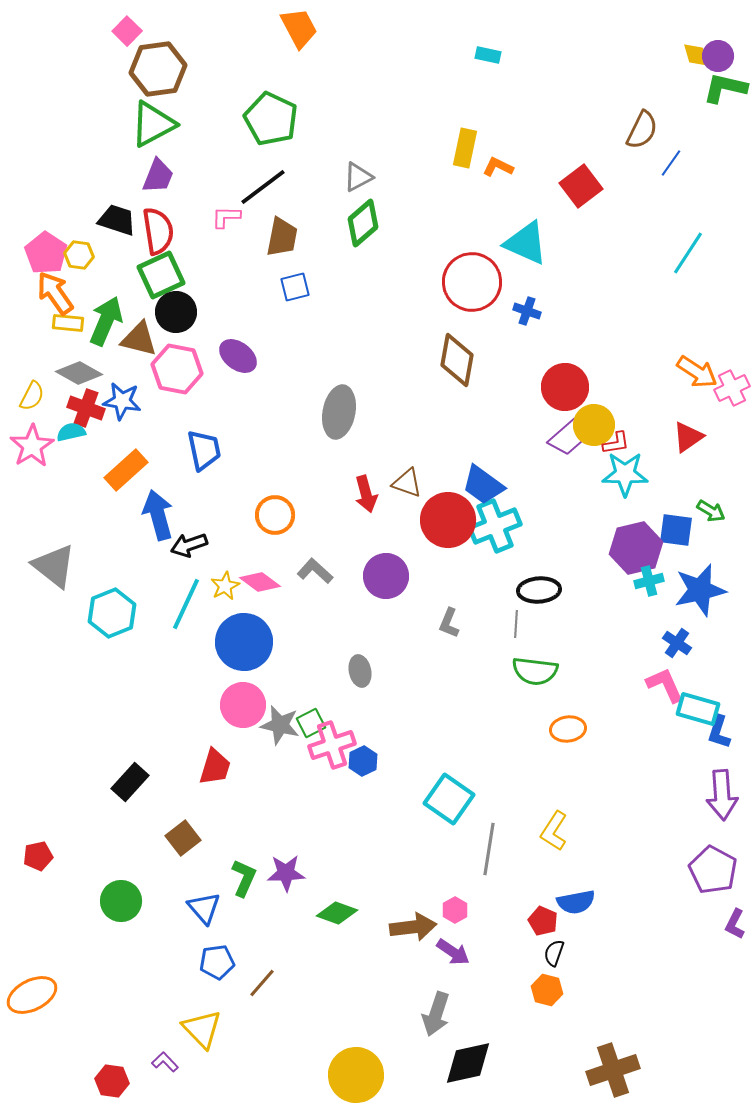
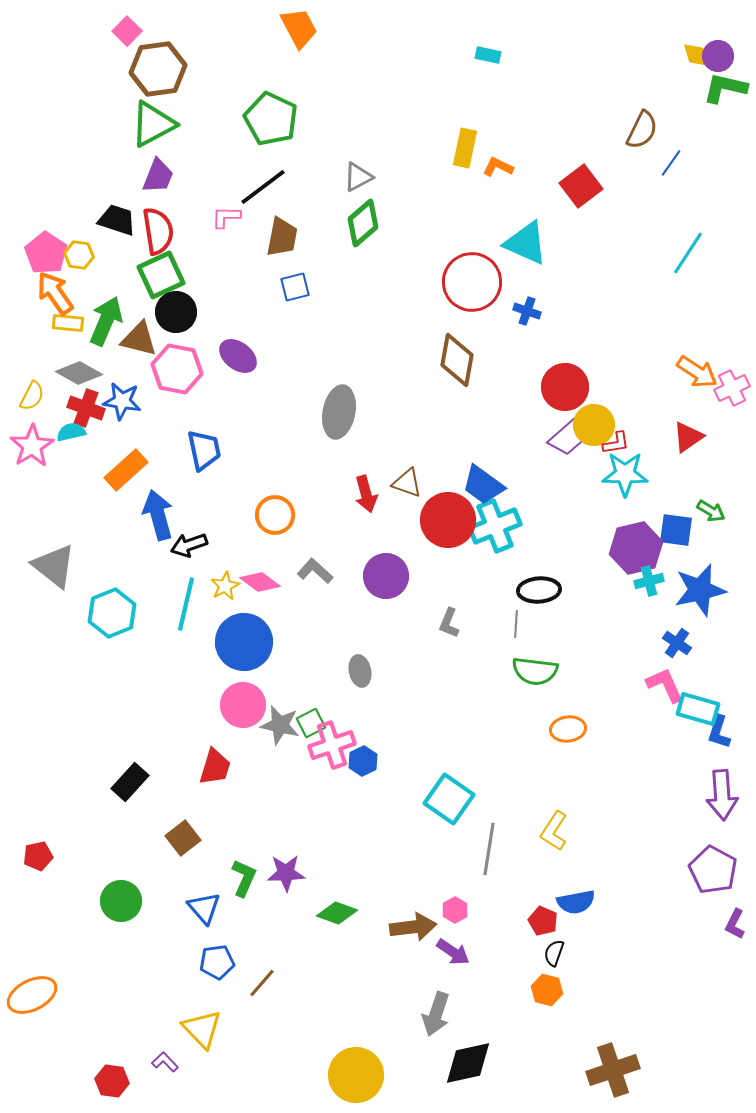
cyan line at (186, 604): rotated 12 degrees counterclockwise
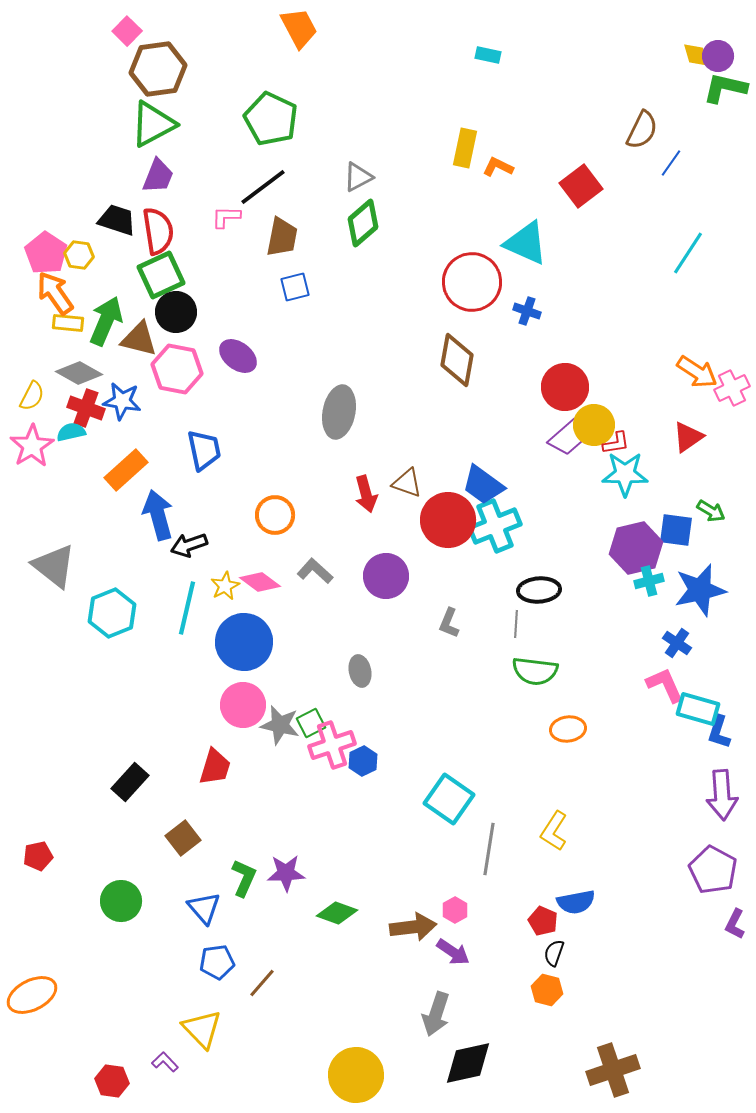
cyan line at (186, 604): moved 1 px right, 4 px down
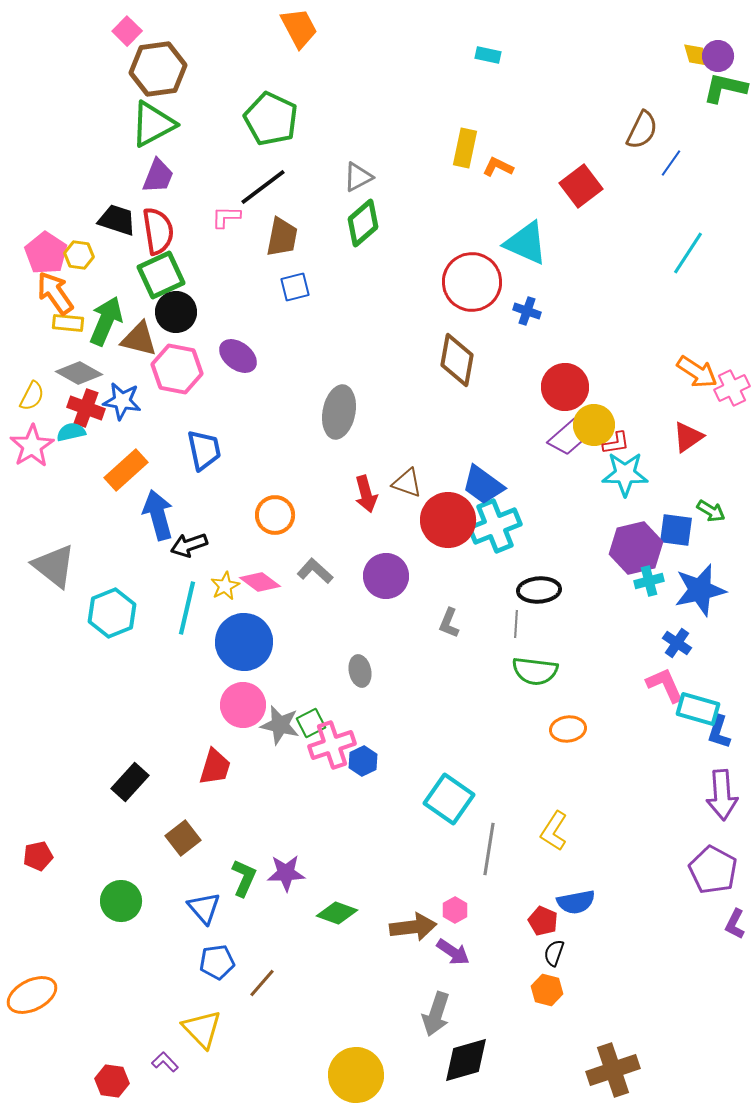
black diamond at (468, 1063): moved 2 px left, 3 px up; rotated 4 degrees counterclockwise
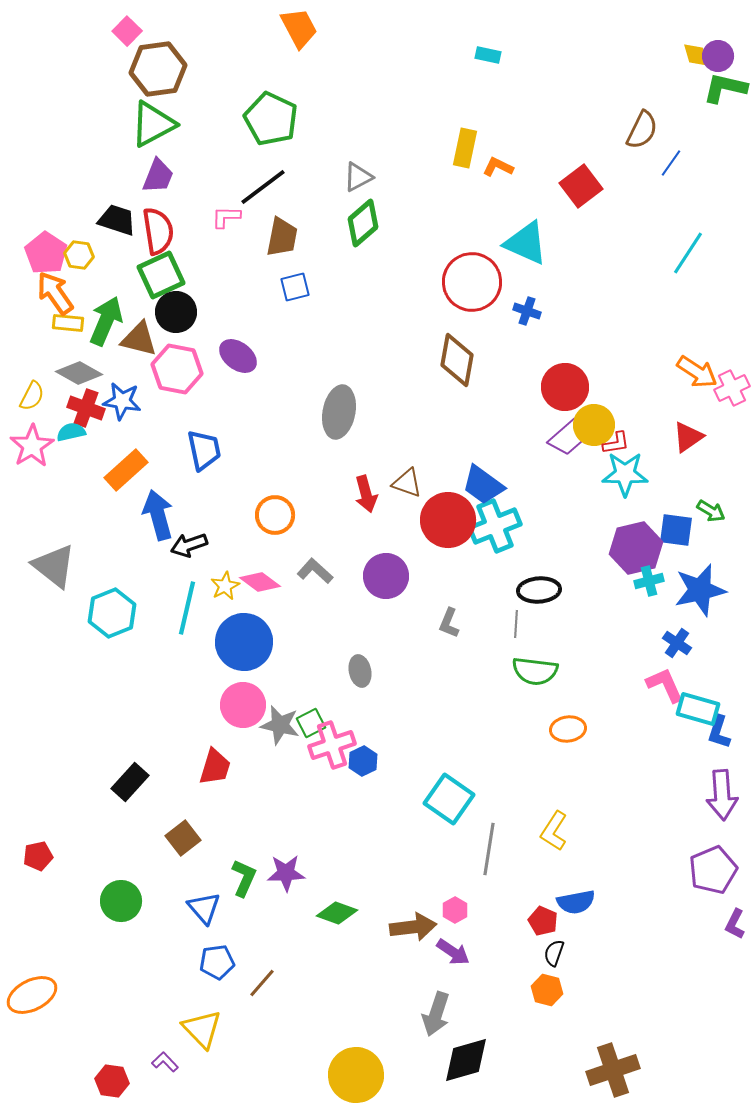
purple pentagon at (713, 870): rotated 21 degrees clockwise
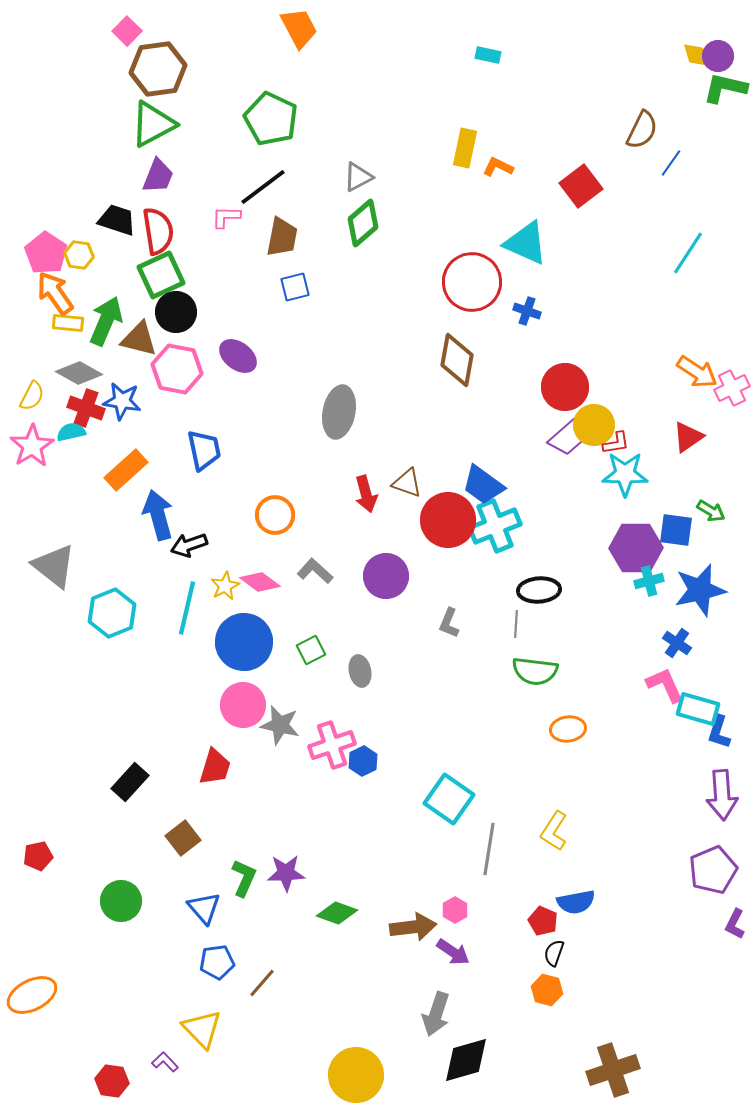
purple hexagon at (636, 548): rotated 12 degrees clockwise
green square at (311, 723): moved 73 px up
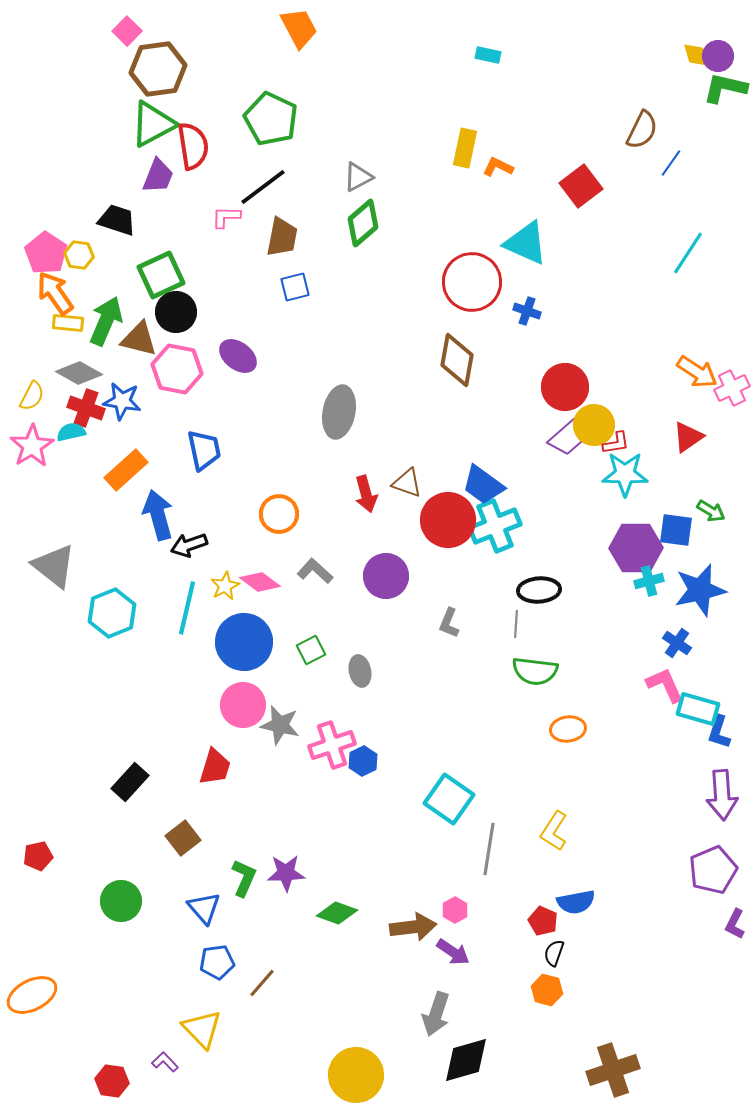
red semicircle at (158, 231): moved 35 px right, 85 px up
orange circle at (275, 515): moved 4 px right, 1 px up
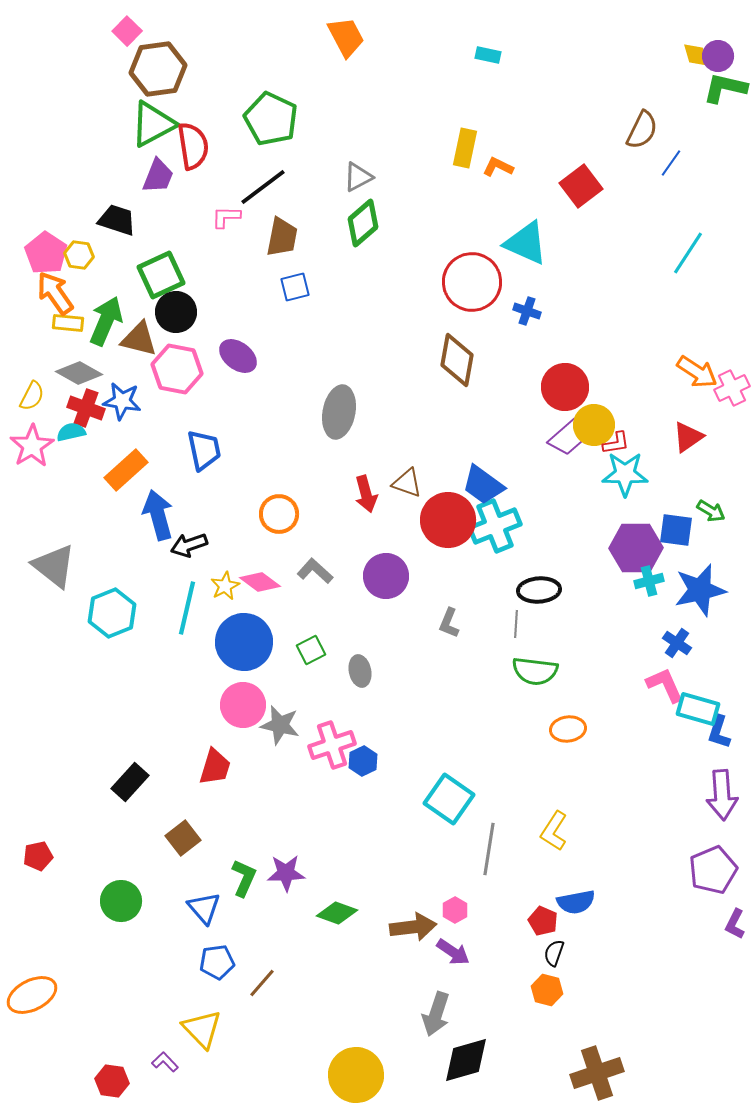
orange trapezoid at (299, 28): moved 47 px right, 9 px down
brown cross at (613, 1070): moved 16 px left, 3 px down
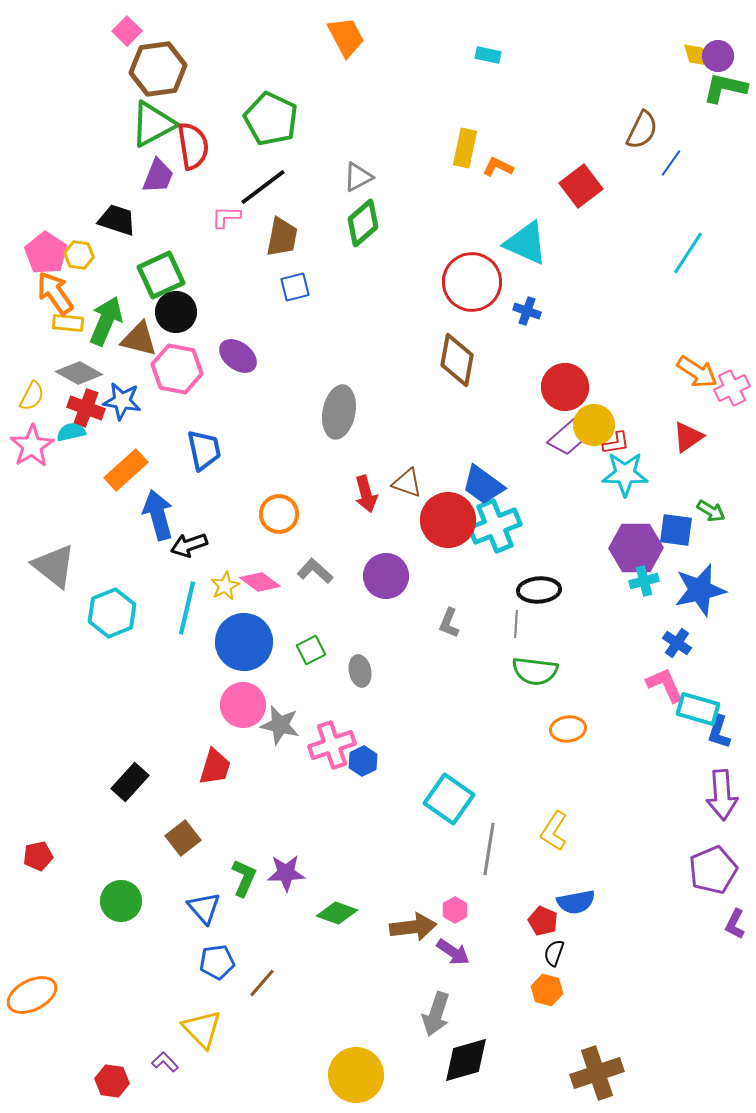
cyan cross at (649, 581): moved 5 px left
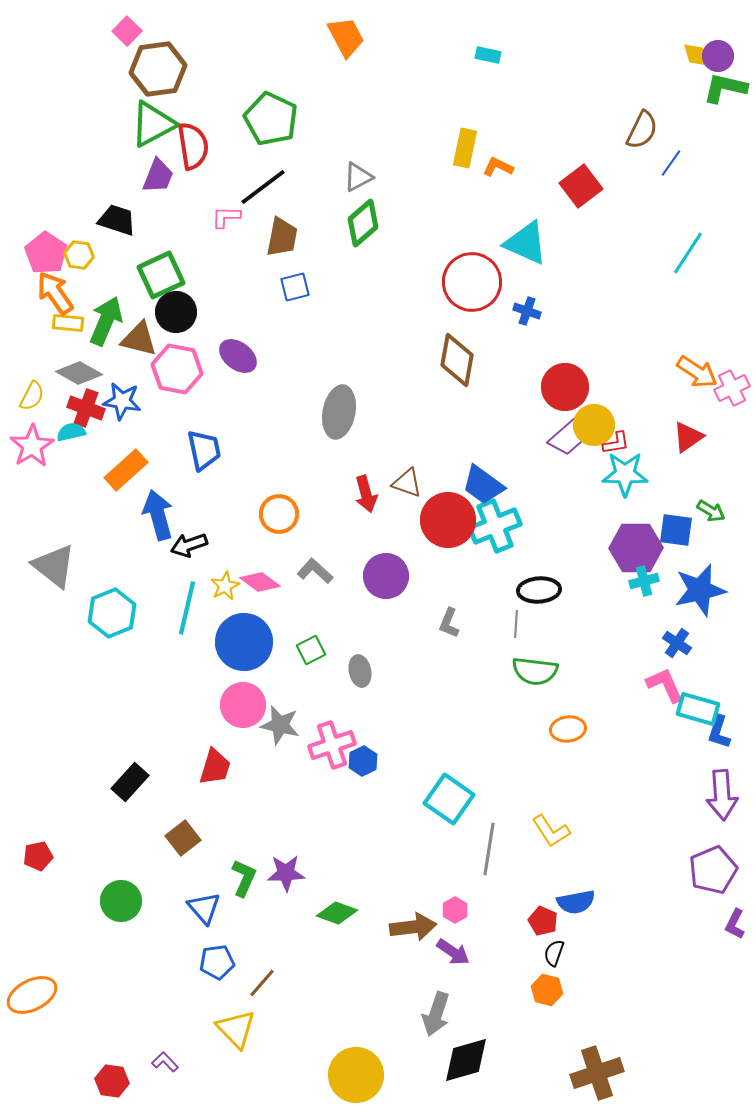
yellow L-shape at (554, 831): moved 3 px left; rotated 66 degrees counterclockwise
yellow triangle at (202, 1029): moved 34 px right
